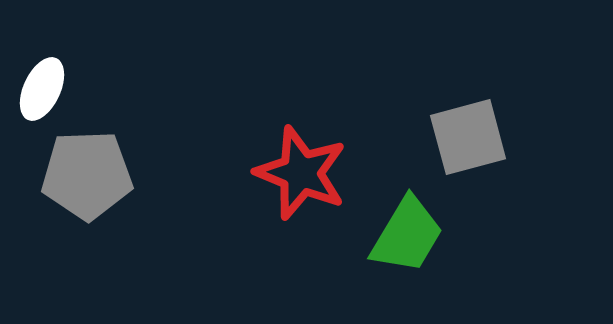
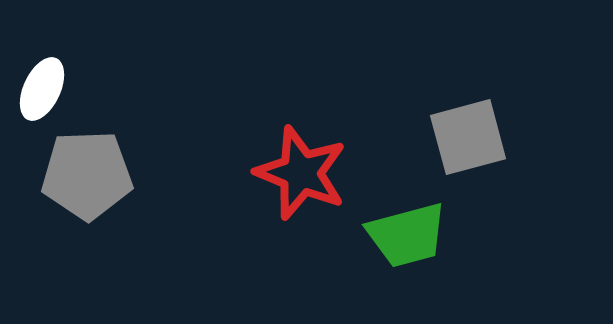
green trapezoid: rotated 44 degrees clockwise
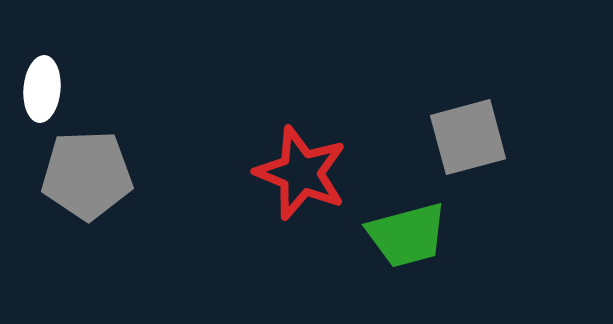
white ellipse: rotated 20 degrees counterclockwise
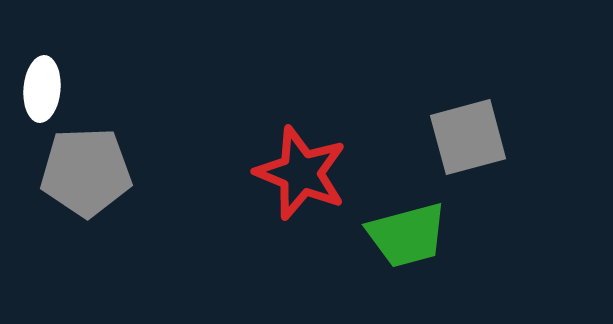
gray pentagon: moved 1 px left, 3 px up
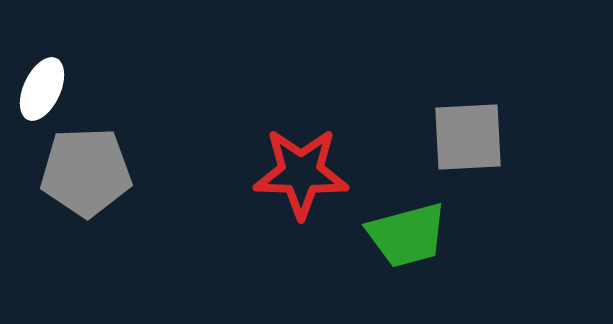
white ellipse: rotated 20 degrees clockwise
gray square: rotated 12 degrees clockwise
red star: rotated 20 degrees counterclockwise
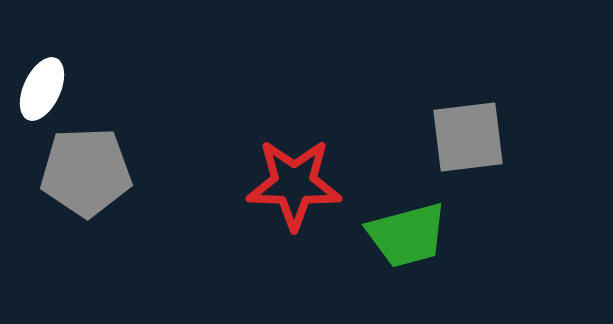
gray square: rotated 4 degrees counterclockwise
red star: moved 7 px left, 11 px down
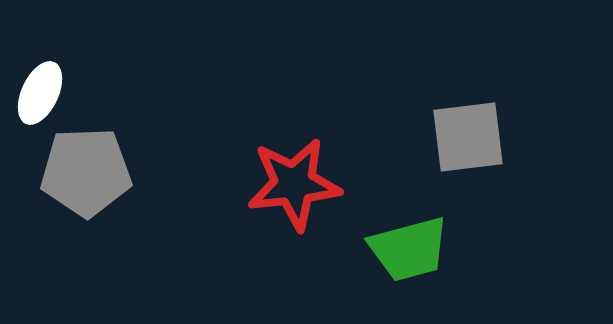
white ellipse: moved 2 px left, 4 px down
red star: rotated 8 degrees counterclockwise
green trapezoid: moved 2 px right, 14 px down
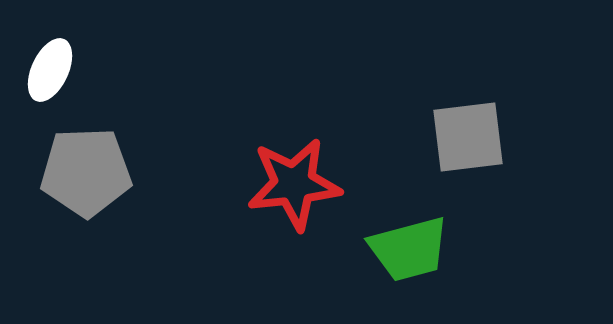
white ellipse: moved 10 px right, 23 px up
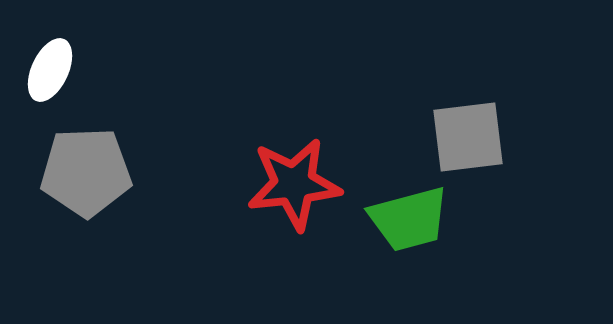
green trapezoid: moved 30 px up
